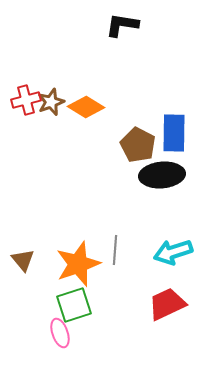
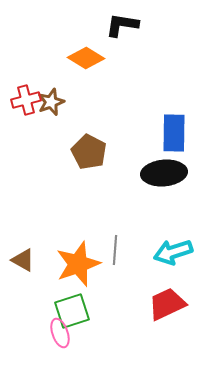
orange diamond: moved 49 px up
brown pentagon: moved 49 px left, 7 px down
black ellipse: moved 2 px right, 2 px up
brown triangle: rotated 20 degrees counterclockwise
green square: moved 2 px left, 6 px down
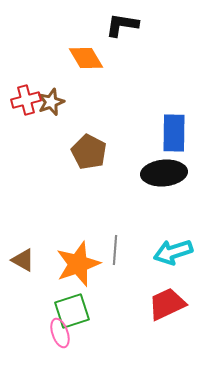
orange diamond: rotated 27 degrees clockwise
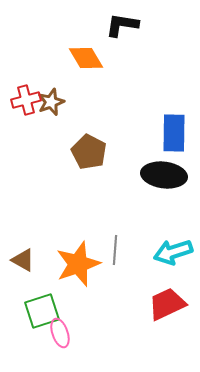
black ellipse: moved 2 px down; rotated 12 degrees clockwise
green square: moved 30 px left
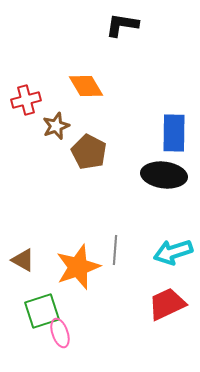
orange diamond: moved 28 px down
brown star: moved 5 px right, 24 px down
orange star: moved 3 px down
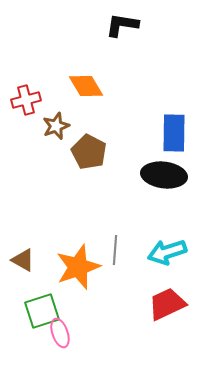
cyan arrow: moved 6 px left
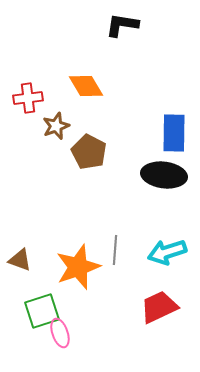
red cross: moved 2 px right, 2 px up; rotated 8 degrees clockwise
brown triangle: moved 3 px left; rotated 10 degrees counterclockwise
red trapezoid: moved 8 px left, 3 px down
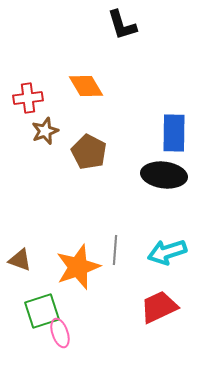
black L-shape: rotated 116 degrees counterclockwise
brown star: moved 11 px left, 5 px down
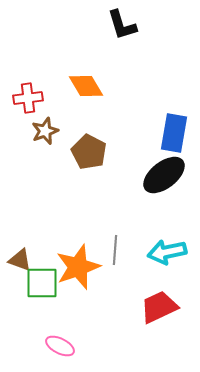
blue rectangle: rotated 9 degrees clockwise
black ellipse: rotated 45 degrees counterclockwise
cyan arrow: rotated 6 degrees clockwise
green square: moved 28 px up; rotated 18 degrees clockwise
pink ellipse: moved 13 px down; rotated 44 degrees counterclockwise
